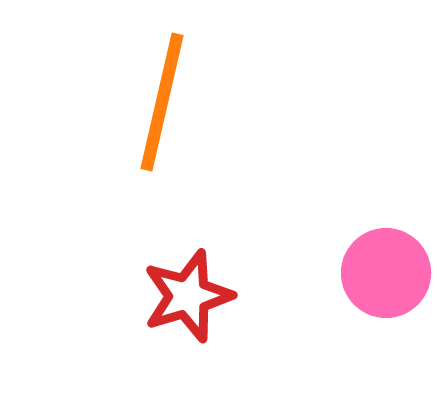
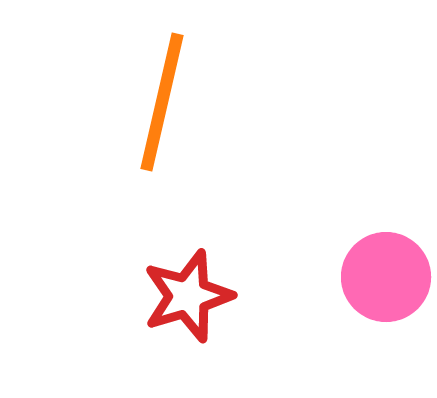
pink circle: moved 4 px down
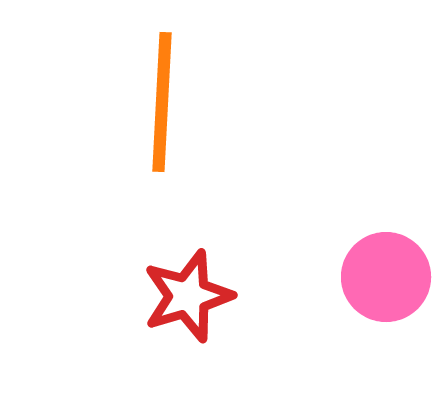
orange line: rotated 10 degrees counterclockwise
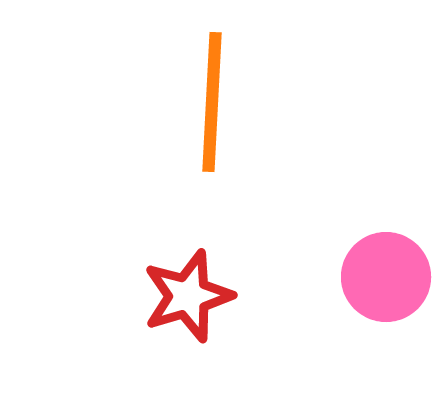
orange line: moved 50 px right
